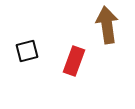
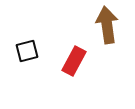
red rectangle: rotated 8 degrees clockwise
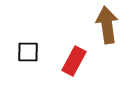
black square: moved 1 px right, 1 px down; rotated 15 degrees clockwise
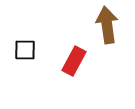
black square: moved 3 px left, 2 px up
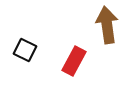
black square: rotated 25 degrees clockwise
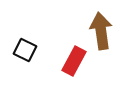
brown arrow: moved 6 px left, 6 px down
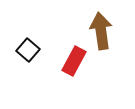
black square: moved 3 px right; rotated 15 degrees clockwise
